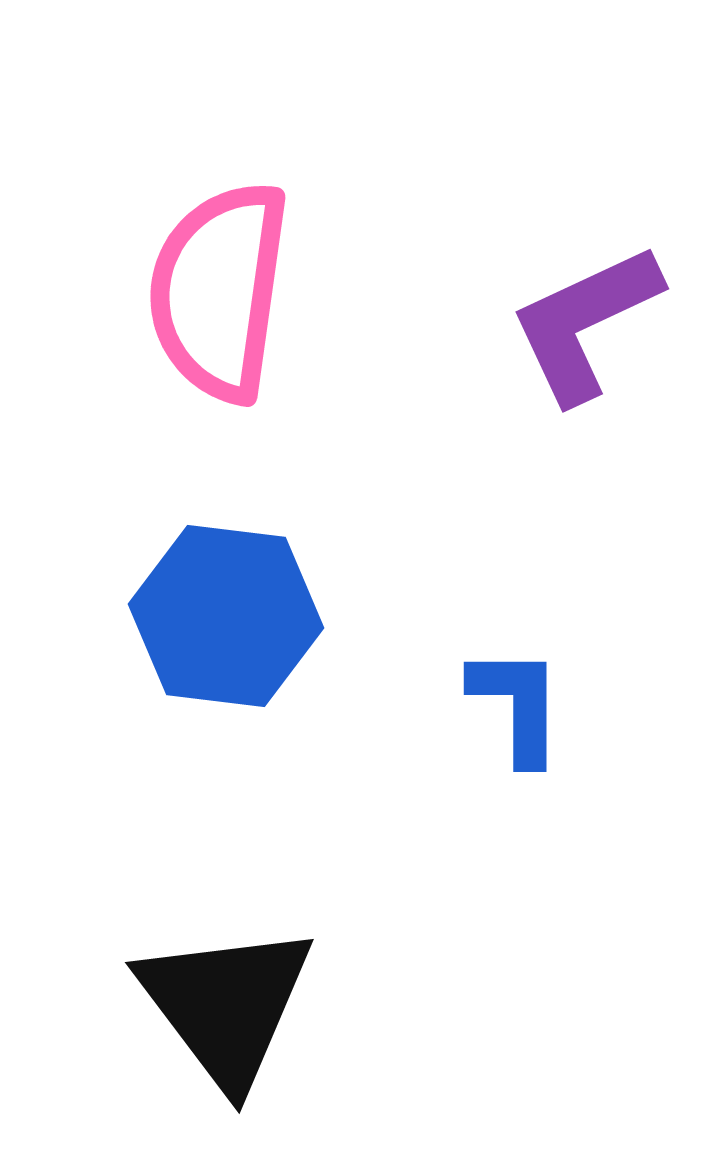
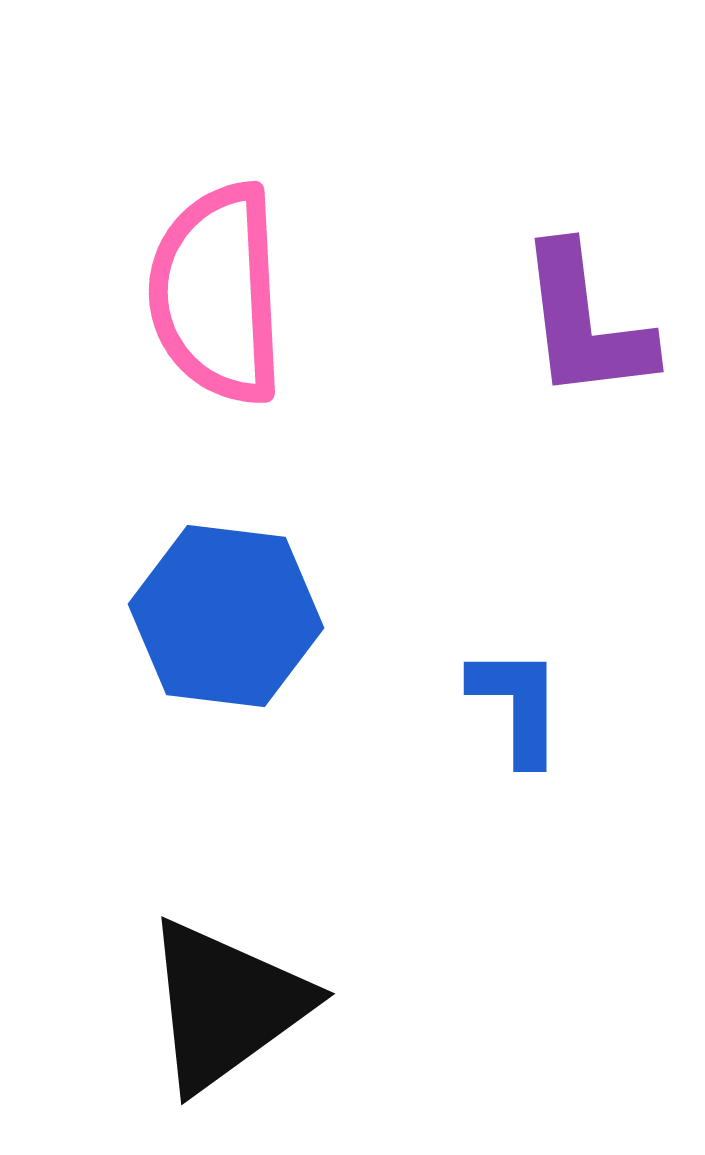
pink semicircle: moved 2 px left, 3 px down; rotated 11 degrees counterclockwise
purple L-shape: rotated 72 degrees counterclockwise
black triangle: rotated 31 degrees clockwise
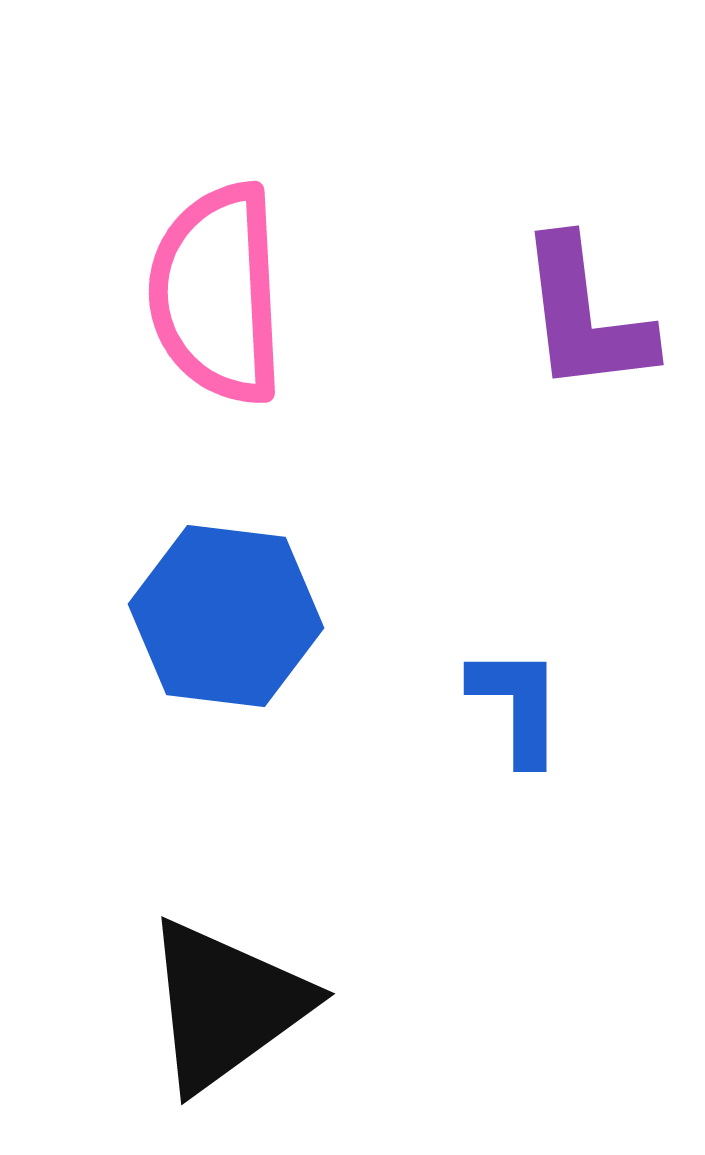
purple L-shape: moved 7 px up
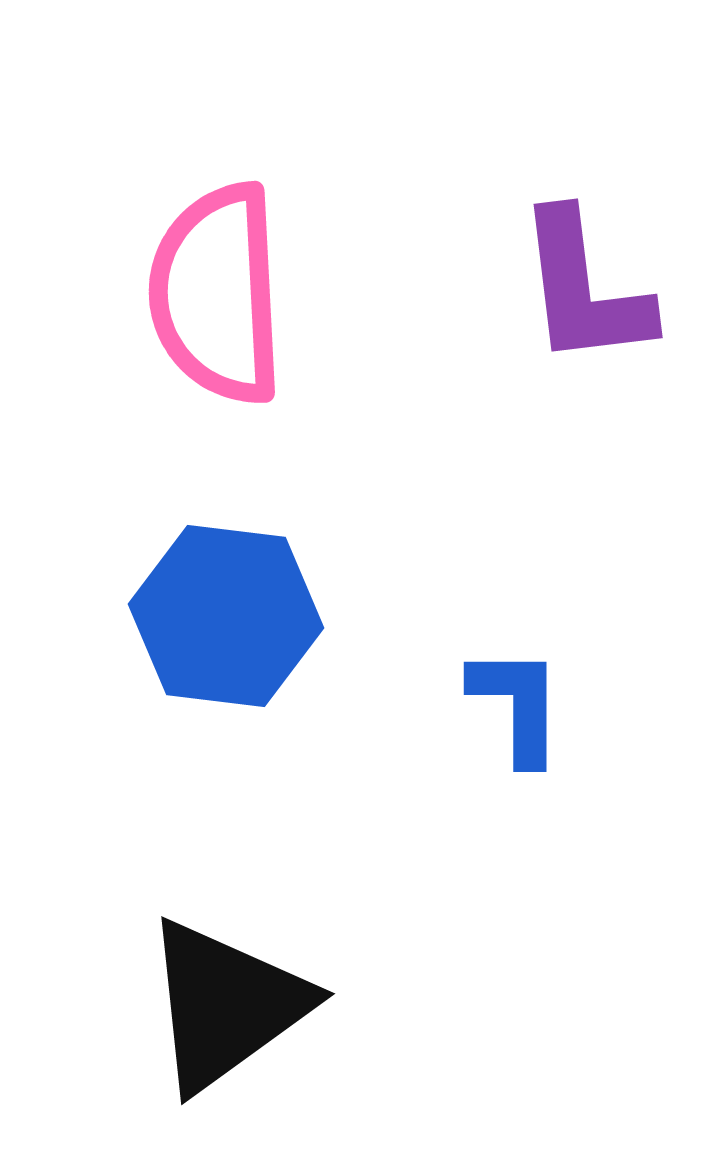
purple L-shape: moved 1 px left, 27 px up
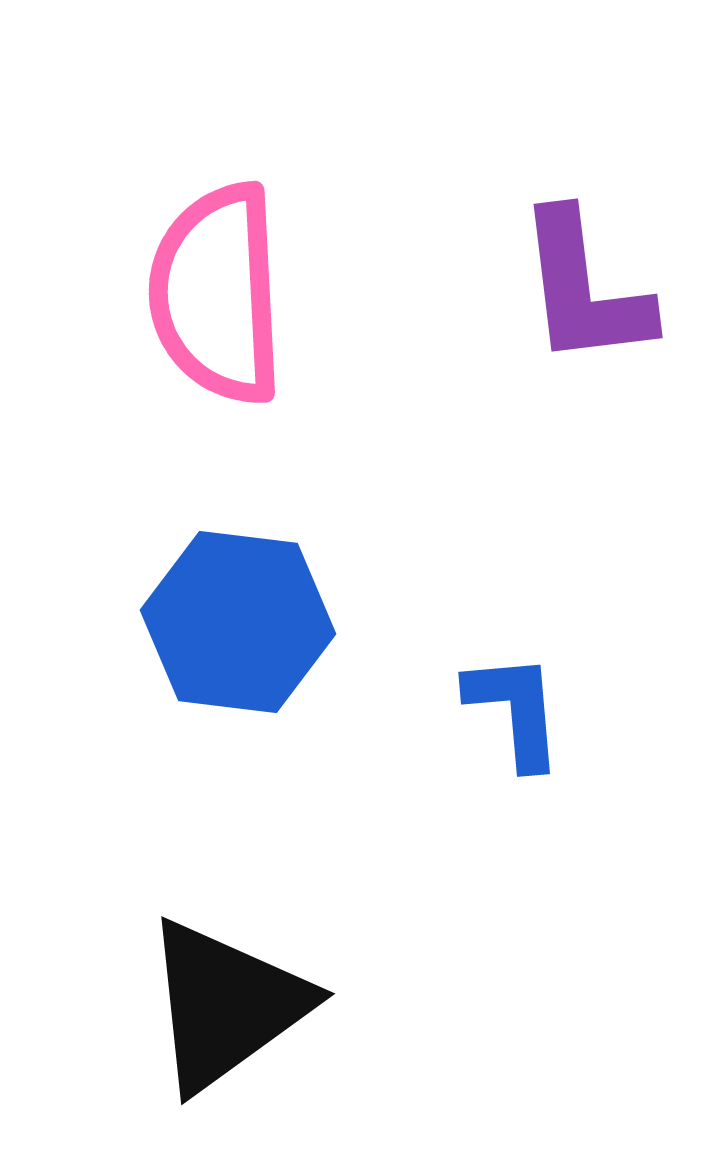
blue hexagon: moved 12 px right, 6 px down
blue L-shape: moved 2 px left, 5 px down; rotated 5 degrees counterclockwise
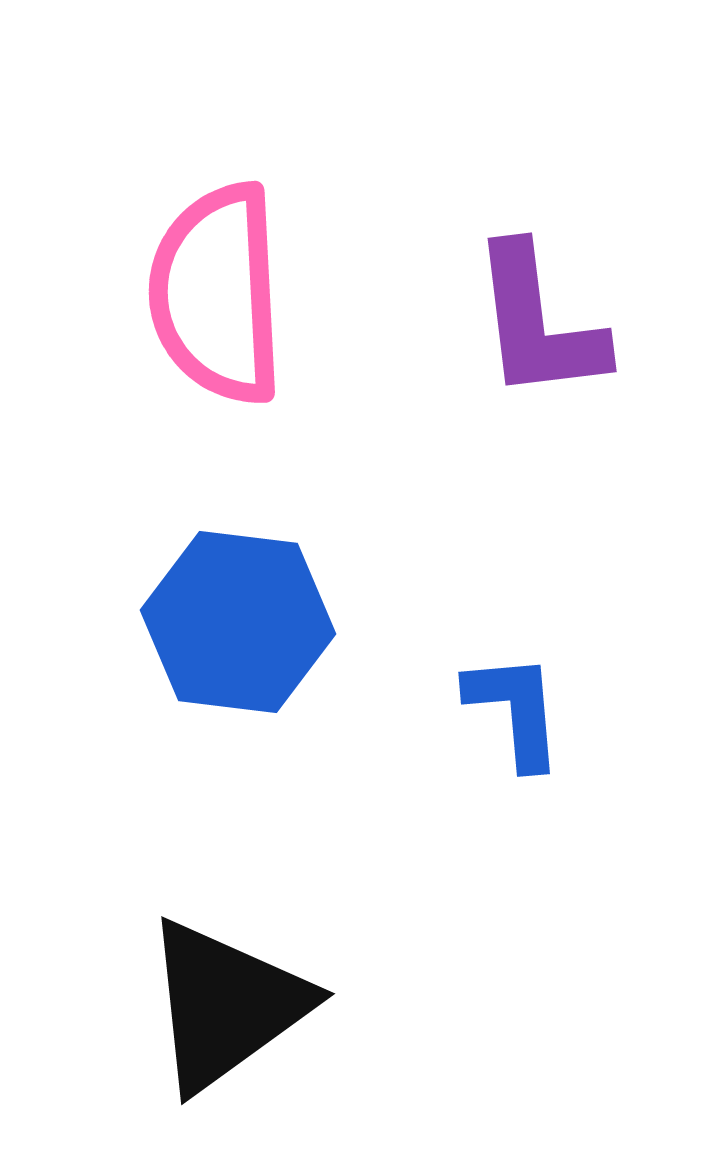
purple L-shape: moved 46 px left, 34 px down
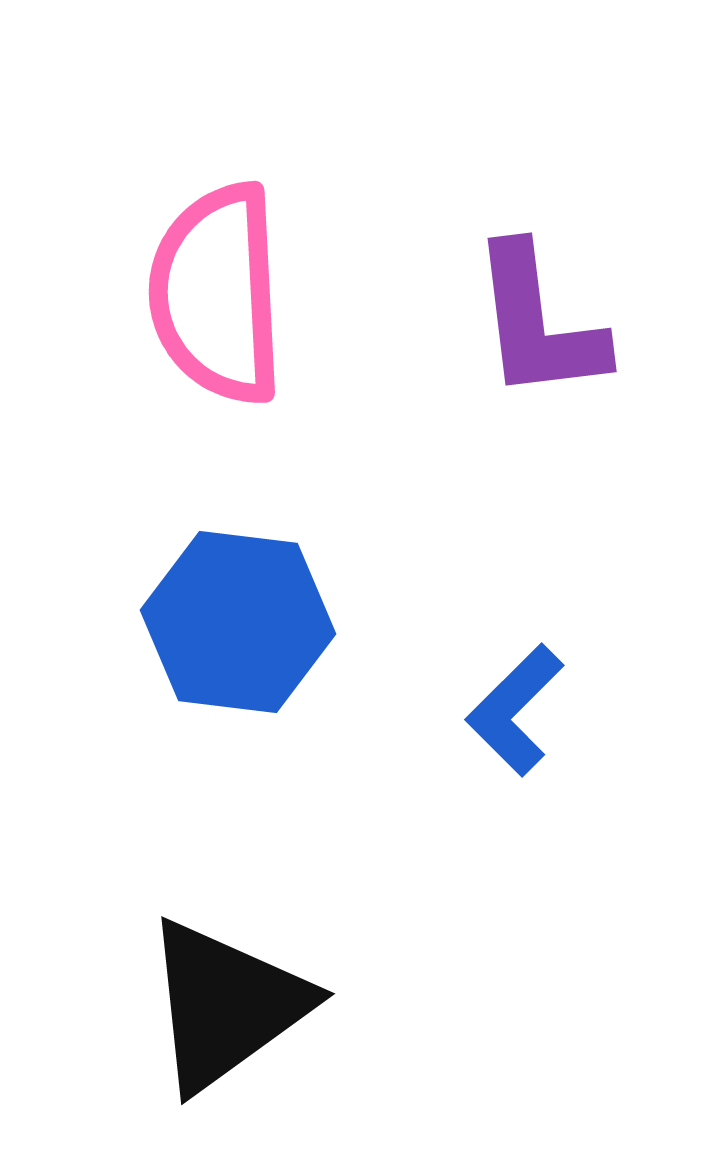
blue L-shape: rotated 130 degrees counterclockwise
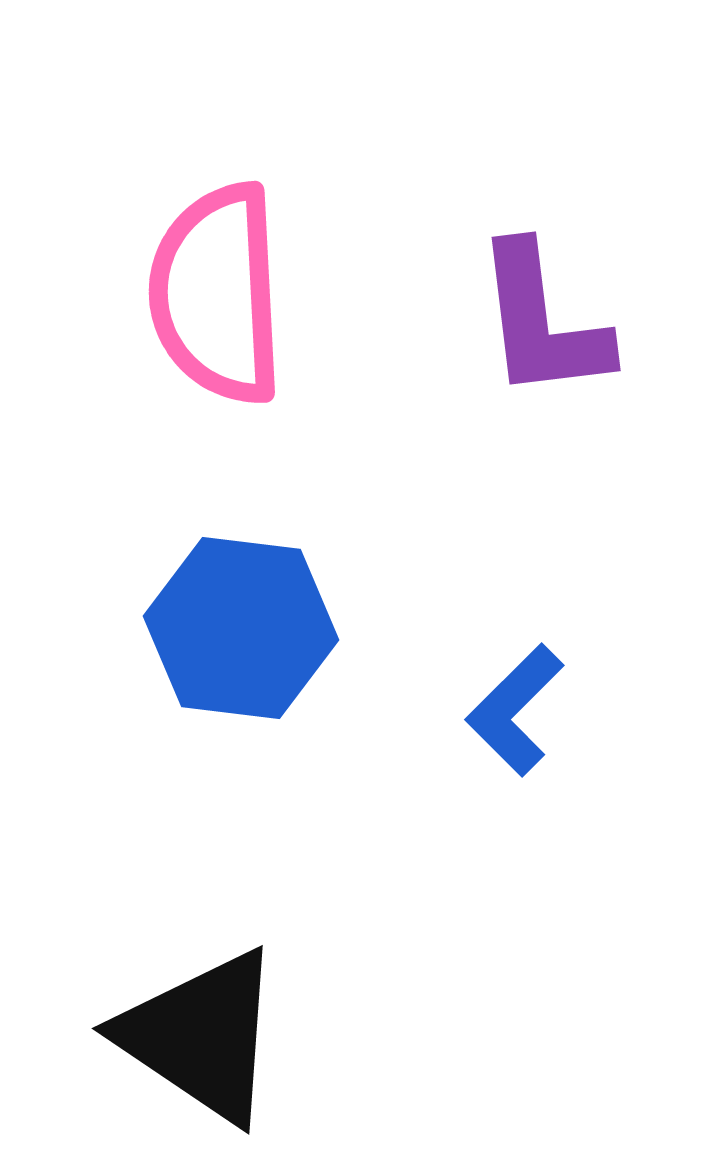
purple L-shape: moved 4 px right, 1 px up
blue hexagon: moved 3 px right, 6 px down
black triangle: moved 25 px left, 31 px down; rotated 50 degrees counterclockwise
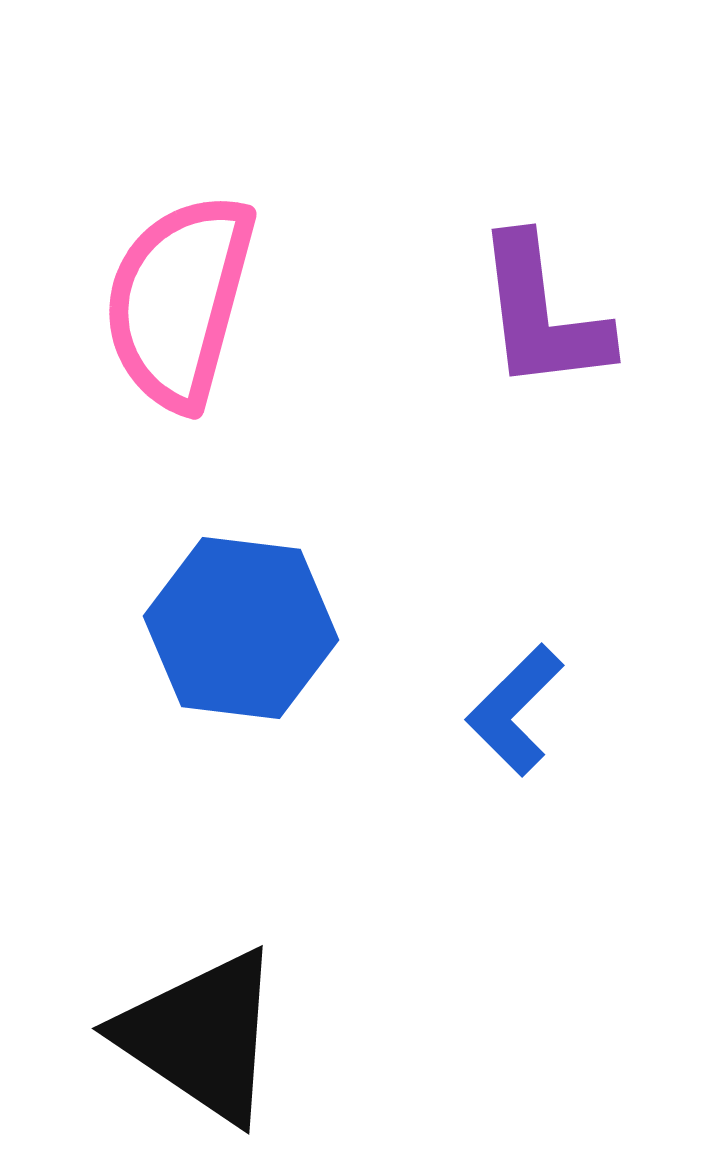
pink semicircle: moved 38 px left, 7 px down; rotated 18 degrees clockwise
purple L-shape: moved 8 px up
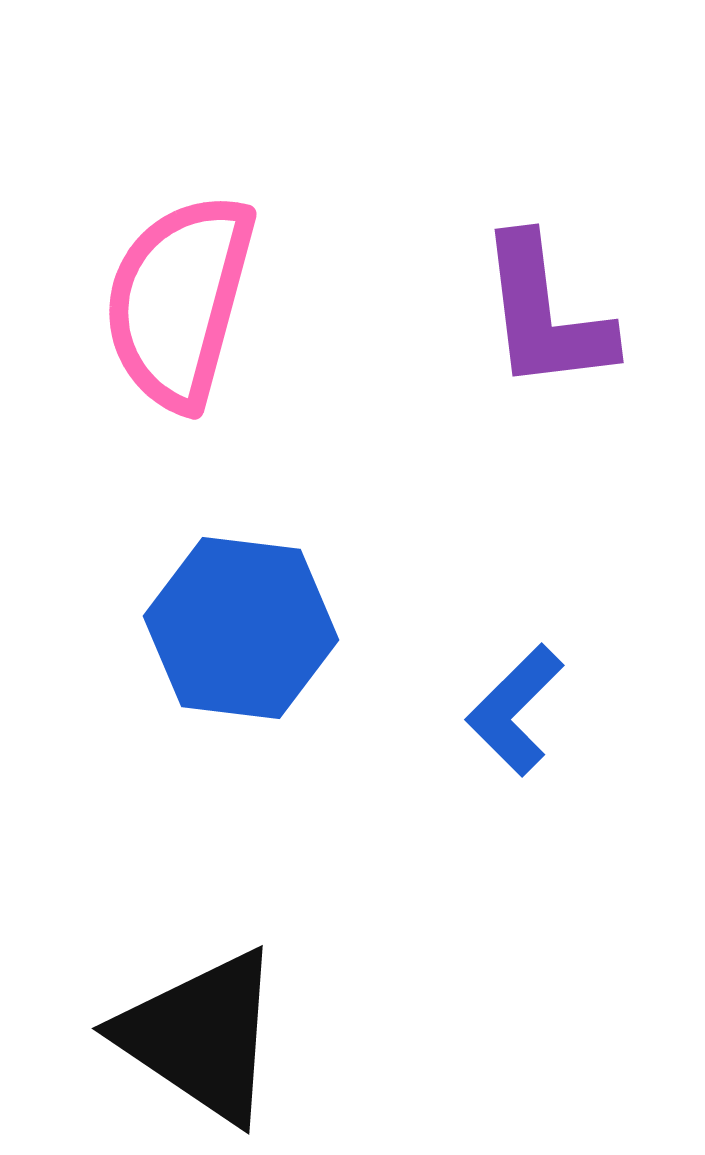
purple L-shape: moved 3 px right
